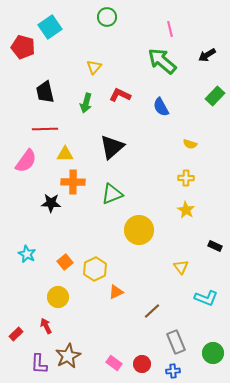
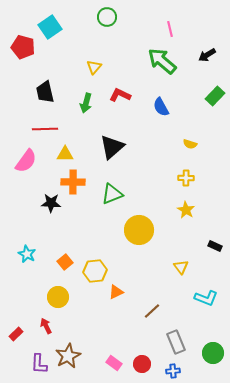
yellow hexagon at (95, 269): moved 2 px down; rotated 20 degrees clockwise
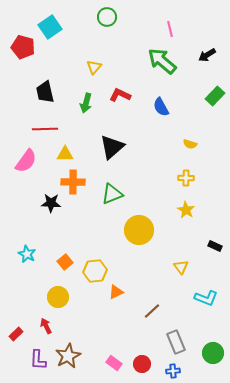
purple L-shape at (39, 364): moved 1 px left, 4 px up
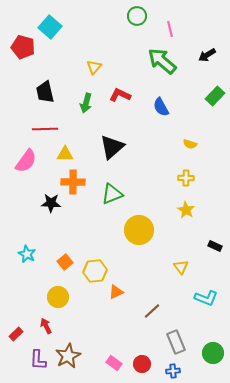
green circle at (107, 17): moved 30 px right, 1 px up
cyan square at (50, 27): rotated 15 degrees counterclockwise
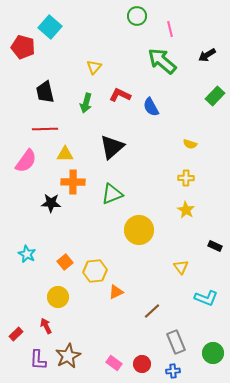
blue semicircle at (161, 107): moved 10 px left
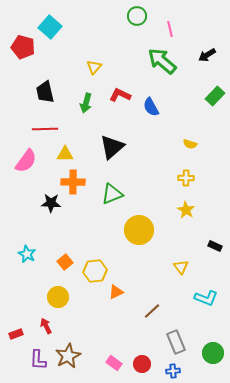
red rectangle at (16, 334): rotated 24 degrees clockwise
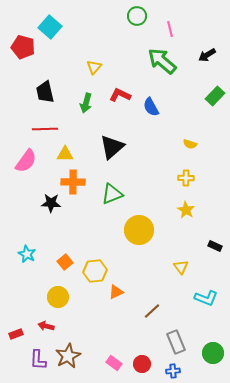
red arrow at (46, 326): rotated 49 degrees counterclockwise
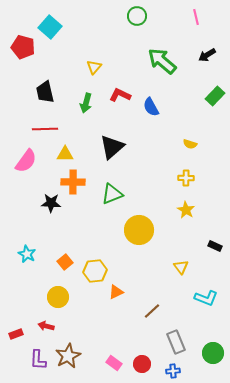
pink line at (170, 29): moved 26 px right, 12 px up
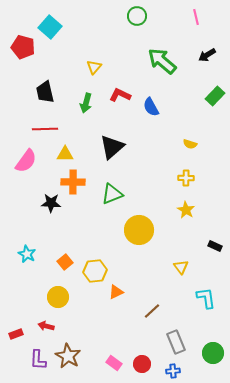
cyan L-shape at (206, 298): rotated 120 degrees counterclockwise
brown star at (68, 356): rotated 15 degrees counterclockwise
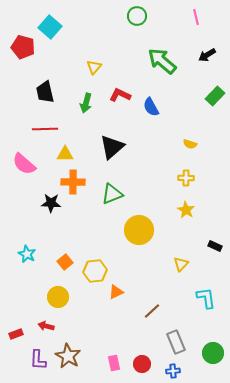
pink semicircle at (26, 161): moved 2 px left, 3 px down; rotated 95 degrees clockwise
yellow triangle at (181, 267): moved 3 px up; rotated 21 degrees clockwise
pink rectangle at (114, 363): rotated 42 degrees clockwise
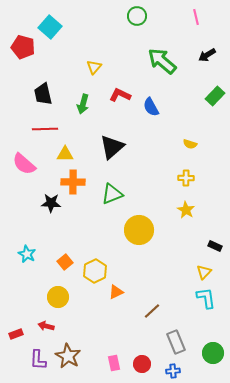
black trapezoid at (45, 92): moved 2 px left, 2 px down
green arrow at (86, 103): moved 3 px left, 1 px down
yellow triangle at (181, 264): moved 23 px right, 8 px down
yellow hexagon at (95, 271): rotated 20 degrees counterclockwise
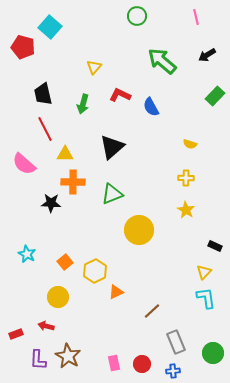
red line at (45, 129): rotated 65 degrees clockwise
